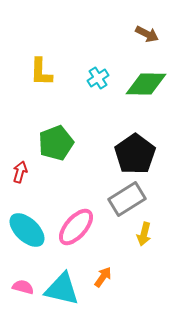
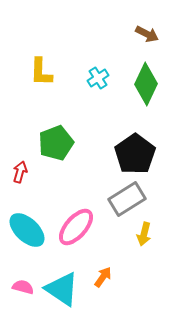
green diamond: rotated 66 degrees counterclockwise
cyan triangle: rotated 21 degrees clockwise
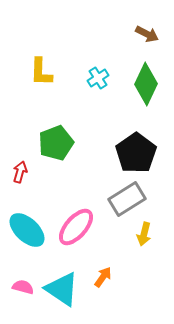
black pentagon: moved 1 px right, 1 px up
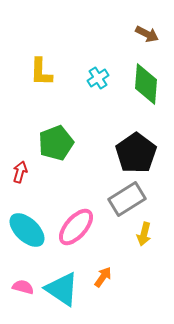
green diamond: rotated 21 degrees counterclockwise
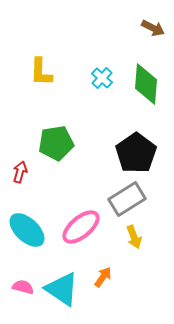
brown arrow: moved 6 px right, 6 px up
cyan cross: moved 4 px right; rotated 15 degrees counterclockwise
green pentagon: rotated 12 degrees clockwise
pink ellipse: moved 5 px right; rotated 9 degrees clockwise
yellow arrow: moved 10 px left, 3 px down; rotated 35 degrees counterclockwise
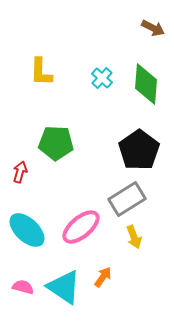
green pentagon: rotated 12 degrees clockwise
black pentagon: moved 3 px right, 3 px up
cyan triangle: moved 2 px right, 2 px up
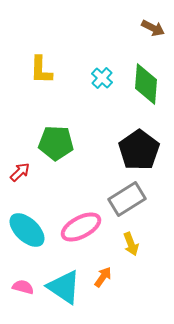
yellow L-shape: moved 2 px up
red arrow: rotated 30 degrees clockwise
pink ellipse: rotated 12 degrees clockwise
yellow arrow: moved 3 px left, 7 px down
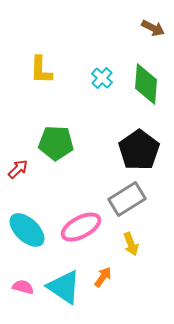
red arrow: moved 2 px left, 3 px up
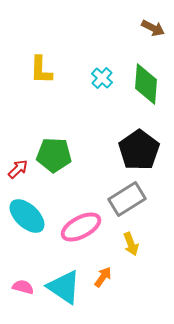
green pentagon: moved 2 px left, 12 px down
cyan ellipse: moved 14 px up
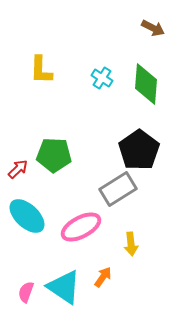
cyan cross: rotated 10 degrees counterclockwise
gray rectangle: moved 9 px left, 10 px up
yellow arrow: rotated 15 degrees clockwise
pink semicircle: moved 3 px right, 5 px down; rotated 85 degrees counterclockwise
